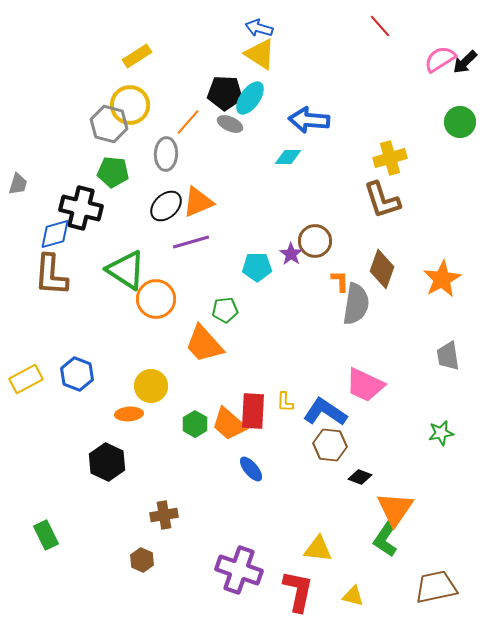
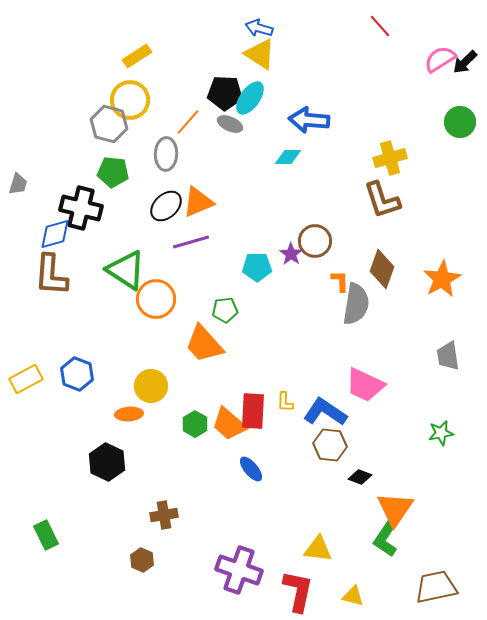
yellow circle at (130, 105): moved 5 px up
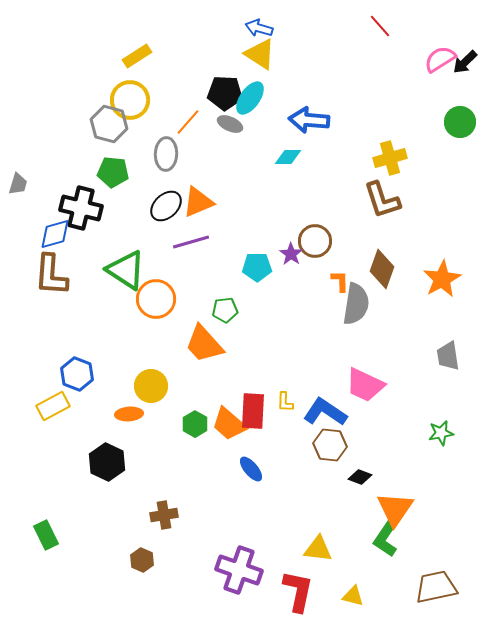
yellow rectangle at (26, 379): moved 27 px right, 27 px down
